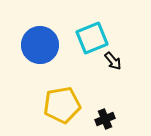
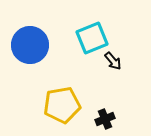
blue circle: moved 10 px left
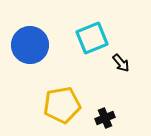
black arrow: moved 8 px right, 2 px down
black cross: moved 1 px up
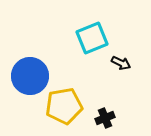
blue circle: moved 31 px down
black arrow: rotated 24 degrees counterclockwise
yellow pentagon: moved 2 px right, 1 px down
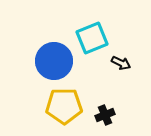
blue circle: moved 24 px right, 15 px up
yellow pentagon: rotated 9 degrees clockwise
black cross: moved 3 px up
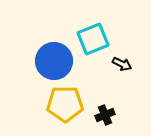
cyan square: moved 1 px right, 1 px down
black arrow: moved 1 px right, 1 px down
yellow pentagon: moved 1 px right, 2 px up
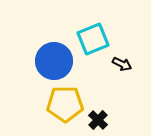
black cross: moved 7 px left, 5 px down; rotated 24 degrees counterclockwise
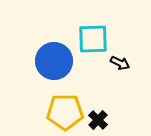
cyan square: rotated 20 degrees clockwise
black arrow: moved 2 px left, 1 px up
yellow pentagon: moved 8 px down
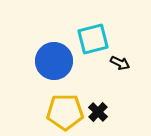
cyan square: rotated 12 degrees counterclockwise
black cross: moved 8 px up
